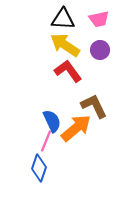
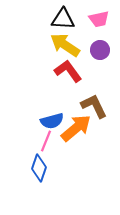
blue semicircle: rotated 100 degrees clockwise
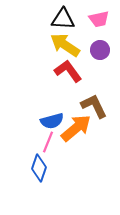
pink line: moved 2 px right, 1 px down
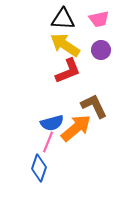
purple circle: moved 1 px right
red L-shape: rotated 104 degrees clockwise
blue semicircle: moved 2 px down
